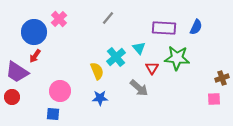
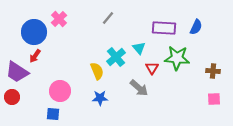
brown cross: moved 9 px left, 7 px up; rotated 24 degrees clockwise
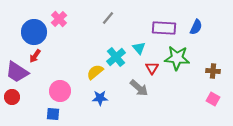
yellow semicircle: moved 2 px left, 1 px down; rotated 108 degrees counterclockwise
pink square: moved 1 px left; rotated 32 degrees clockwise
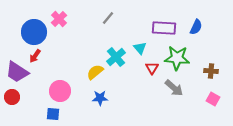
cyan triangle: moved 1 px right
brown cross: moved 2 px left
gray arrow: moved 35 px right
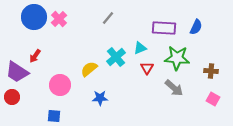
blue circle: moved 15 px up
cyan triangle: rotated 48 degrees clockwise
red triangle: moved 5 px left
yellow semicircle: moved 6 px left, 3 px up
pink circle: moved 6 px up
blue square: moved 1 px right, 2 px down
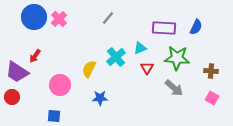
yellow semicircle: rotated 24 degrees counterclockwise
pink square: moved 1 px left, 1 px up
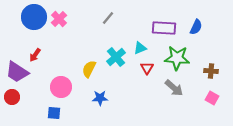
red arrow: moved 1 px up
pink circle: moved 1 px right, 2 px down
blue square: moved 3 px up
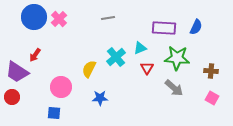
gray line: rotated 40 degrees clockwise
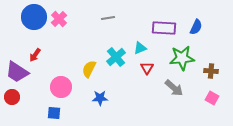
green star: moved 5 px right; rotated 10 degrees counterclockwise
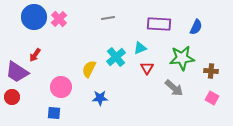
purple rectangle: moved 5 px left, 4 px up
